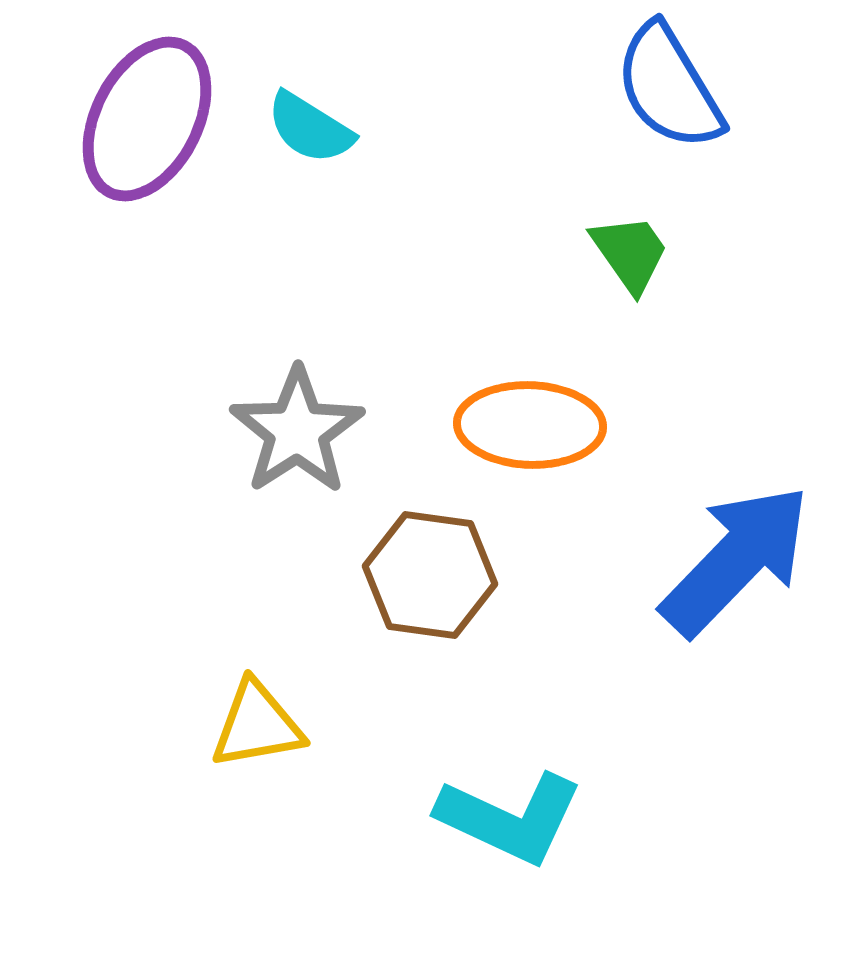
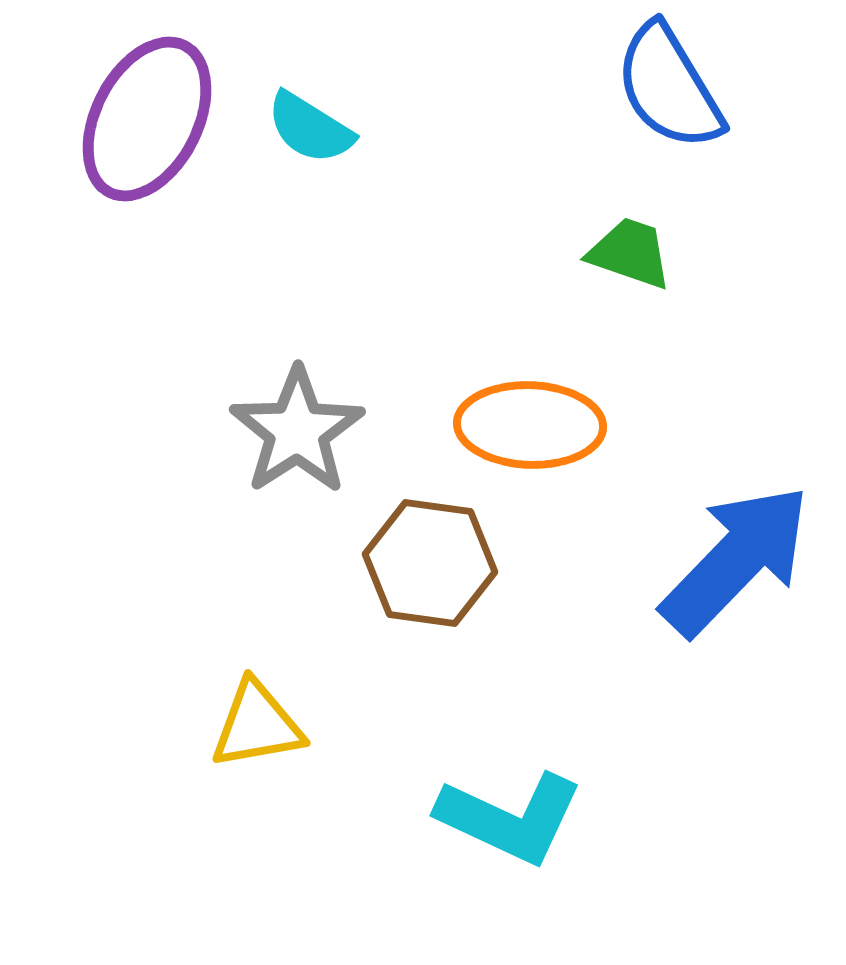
green trapezoid: rotated 36 degrees counterclockwise
brown hexagon: moved 12 px up
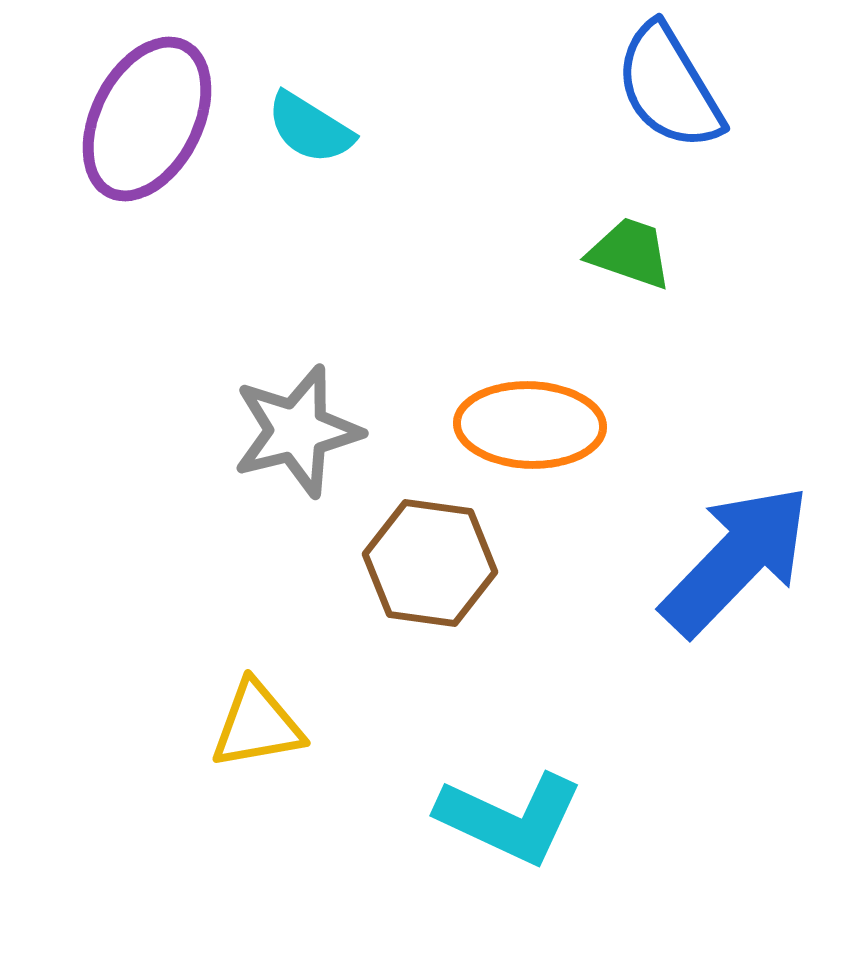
gray star: rotated 19 degrees clockwise
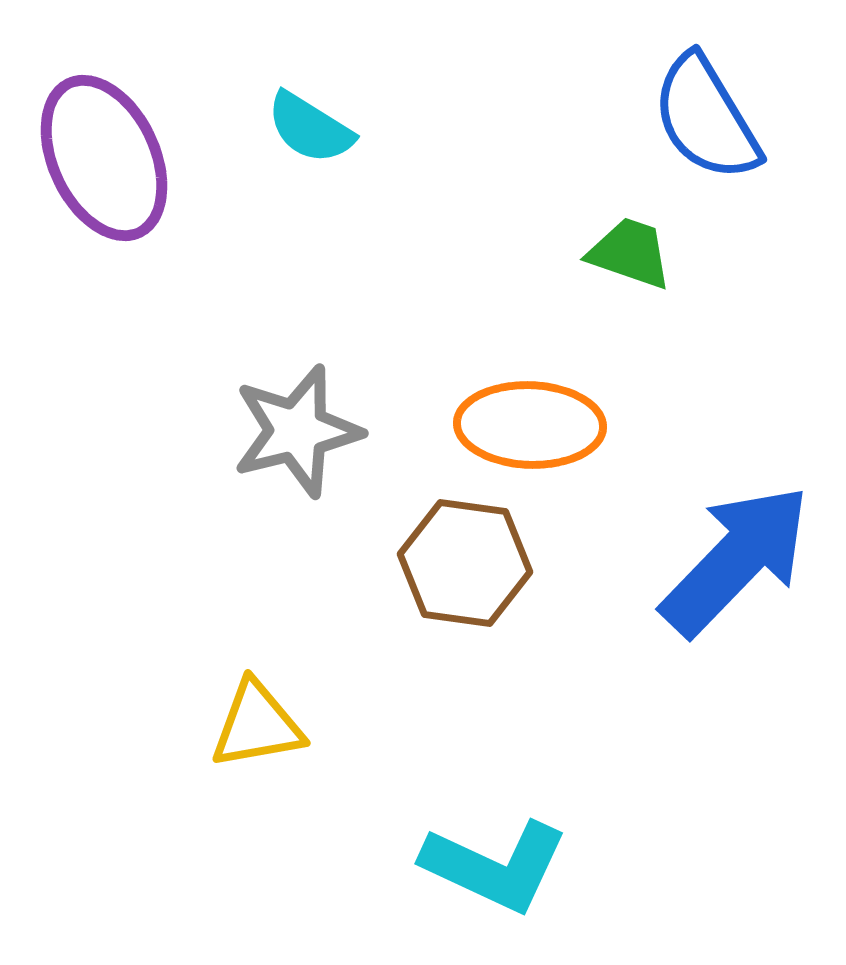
blue semicircle: moved 37 px right, 31 px down
purple ellipse: moved 43 px left, 39 px down; rotated 52 degrees counterclockwise
brown hexagon: moved 35 px right
cyan L-shape: moved 15 px left, 48 px down
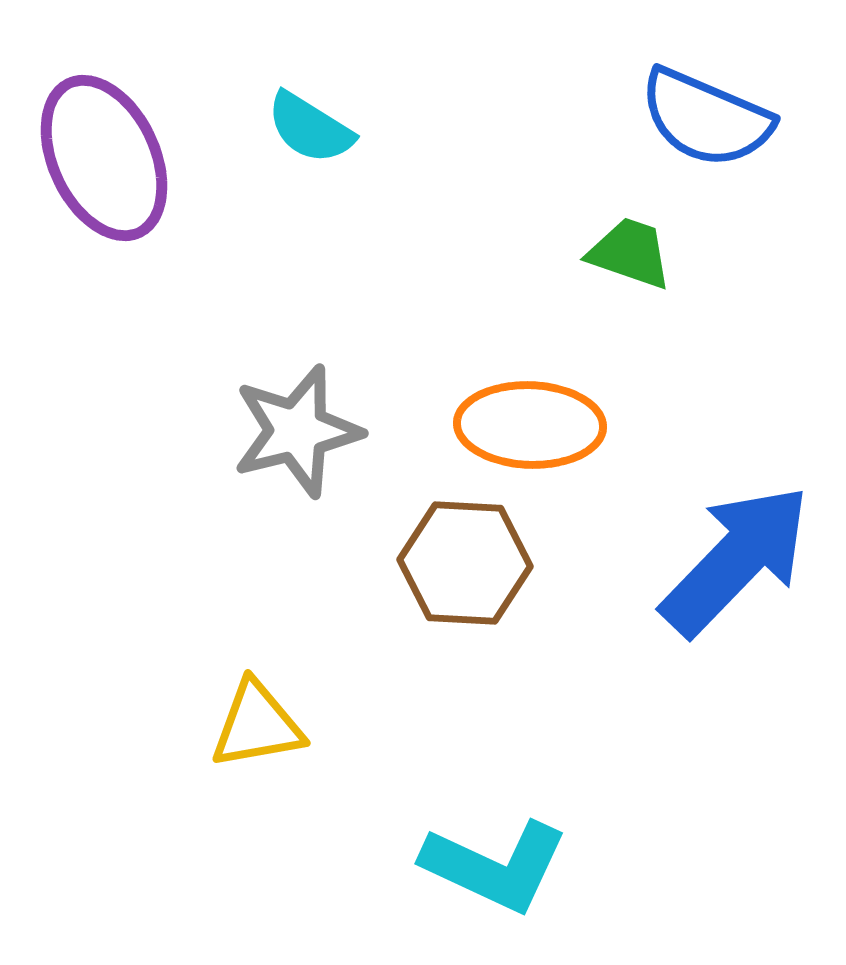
blue semicircle: rotated 36 degrees counterclockwise
brown hexagon: rotated 5 degrees counterclockwise
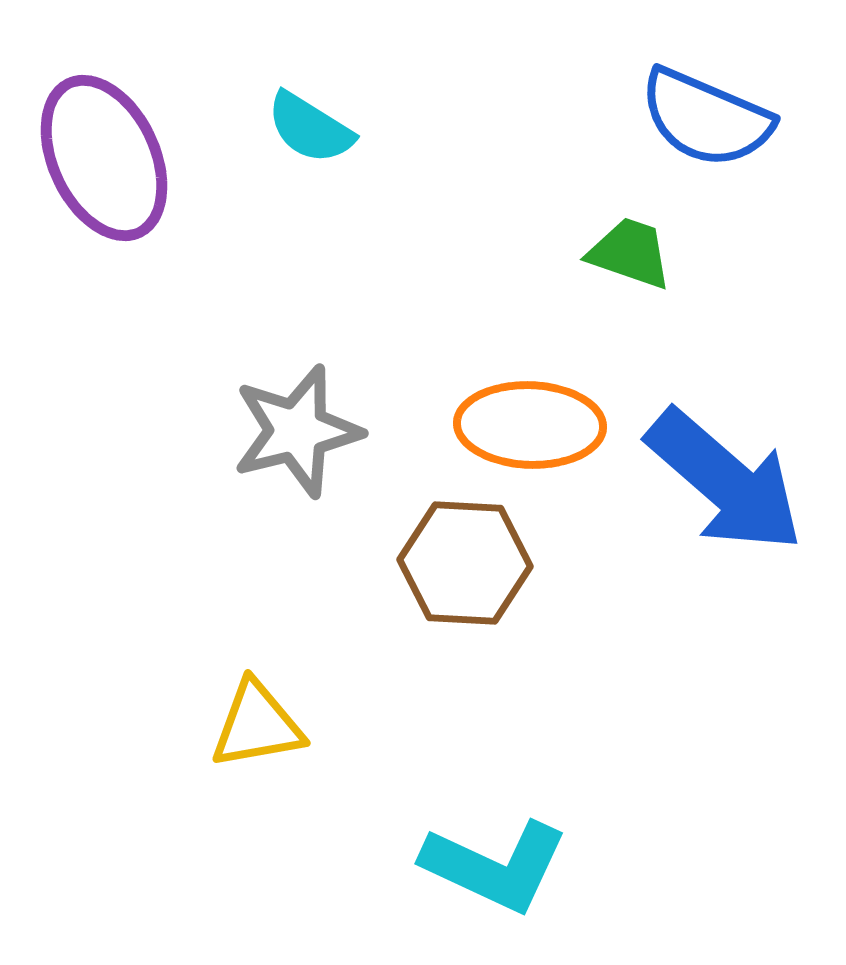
blue arrow: moved 11 px left, 79 px up; rotated 87 degrees clockwise
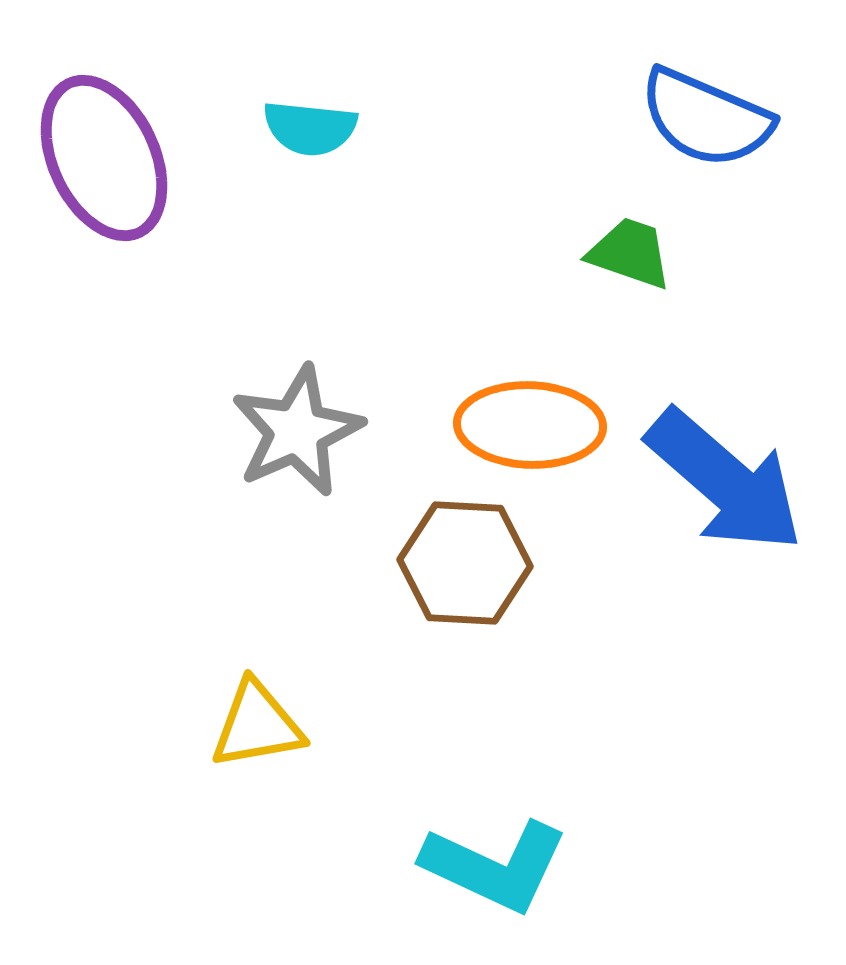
cyan semicircle: rotated 26 degrees counterclockwise
gray star: rotated 10 degrees counterclockwise
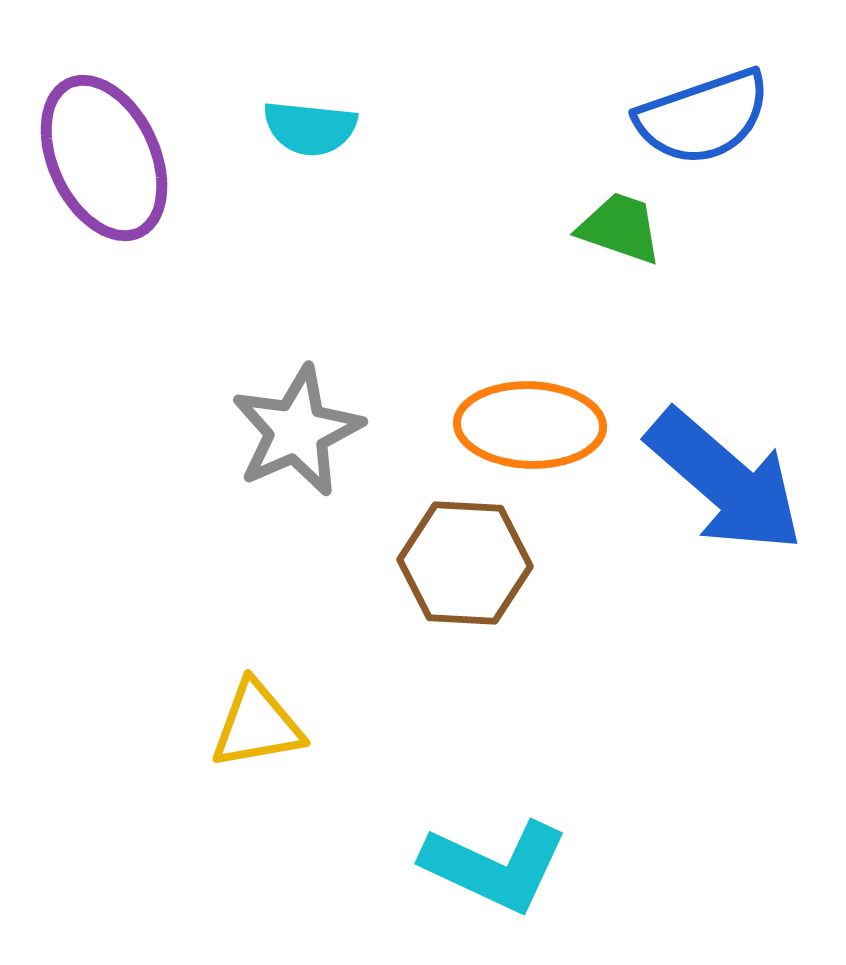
blue semicircle: moved 3 px left, 1 px up; rotated 42 degrees counterclockwise
green trapezoid: moved 10 px left, 25 px up
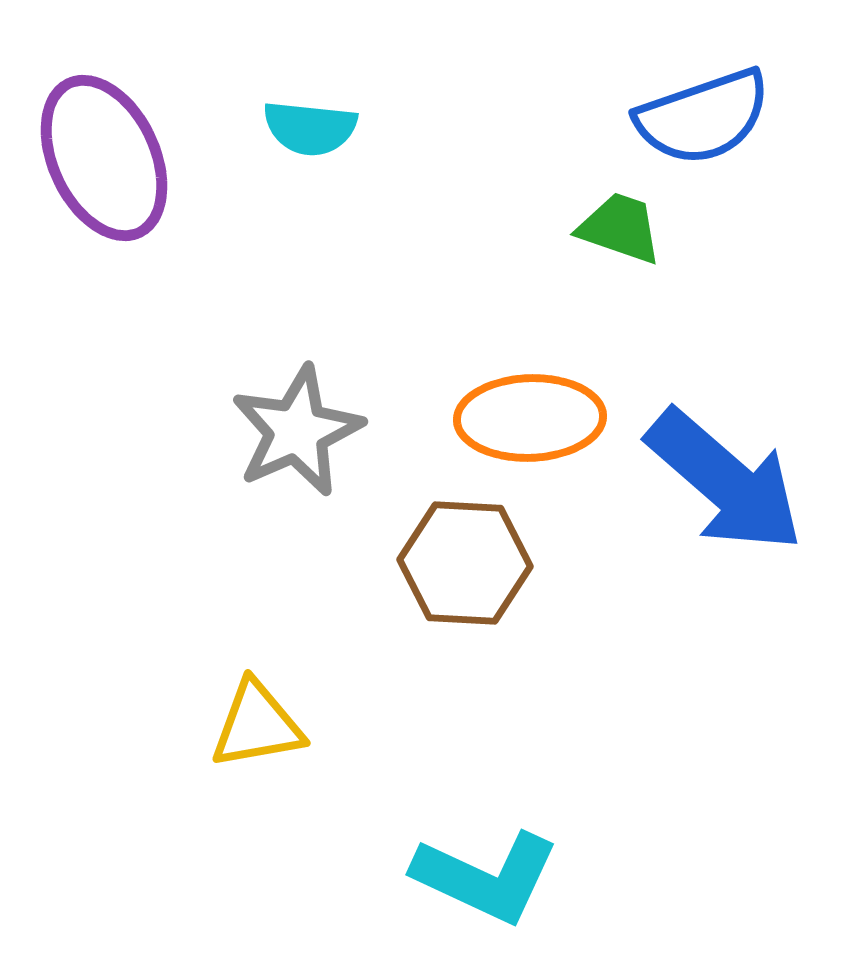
orange ellipse: moved 7 px up; rotated 4 degrees counterclockwise
cyan L-shape: moved 9 px left, 11 px down
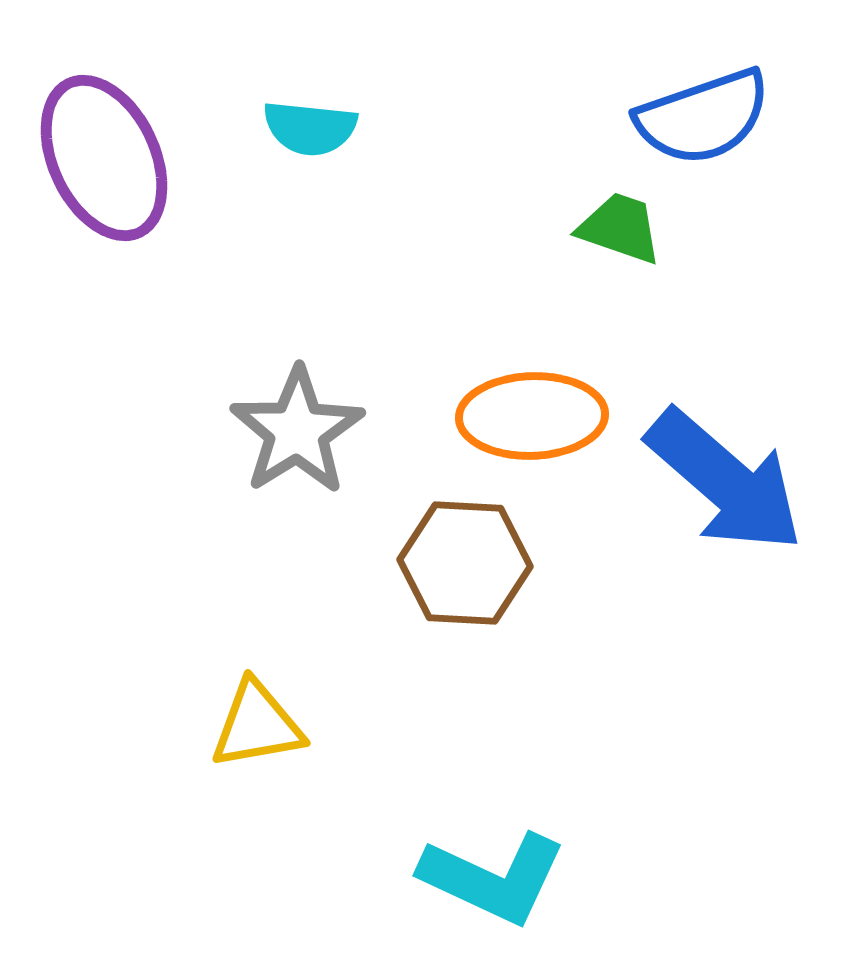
orange ellipse: moved 2 px right, 2 px up
gray star: rotated 8 degrees counterclockwise
cyan L-shape: moved 7 px right, 1 px down
